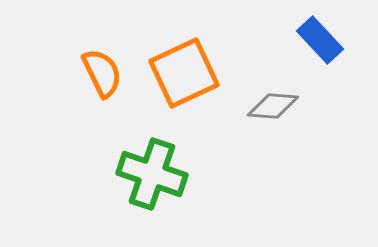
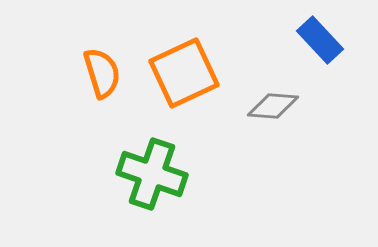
orange semicircle: rotated 9 degrees clockwise
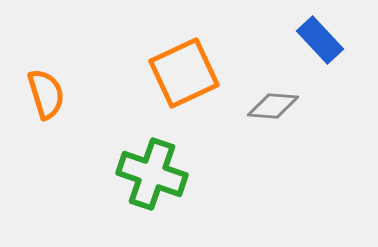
orange semicircle: moved 56 px left, 21 px down
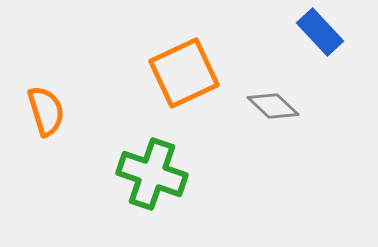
blue rectangle: moved 8 px up
orange semicircle: moved 17 px down
gray diamond: rotated 39 degrees clockwise
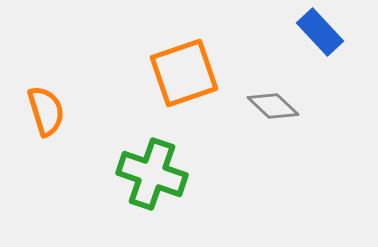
orange square: rotated 6 degrees clockwise
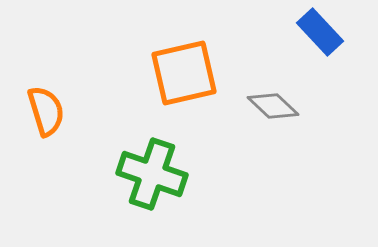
orange square: rotated 6 degrees clockwise
